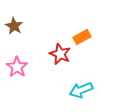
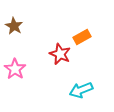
pink star: moved 2 px left, 2 px down
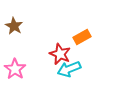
cyan arrow: moved 12 px left, 21 px up
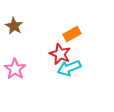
orange rectangle: moved 10 px left, 3 px up
cyan arrow: moved 1 px up
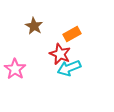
brown star: moved 20 px right
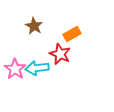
cyan arrow: moved 32 px left; rotated 15 degrees clockwise
